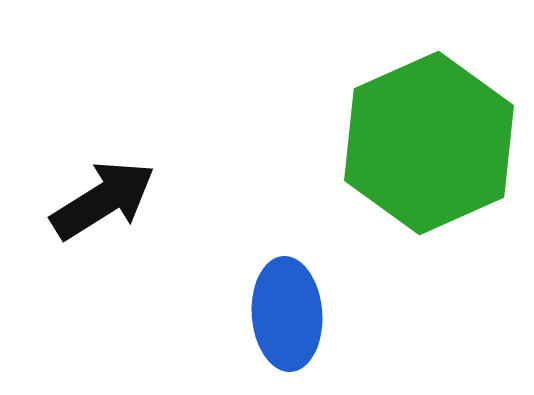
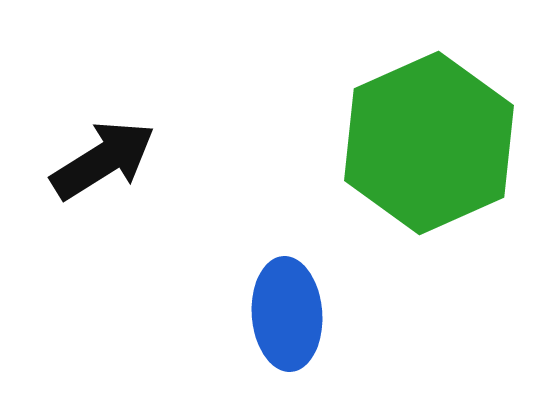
black arrow: moved 40 px up
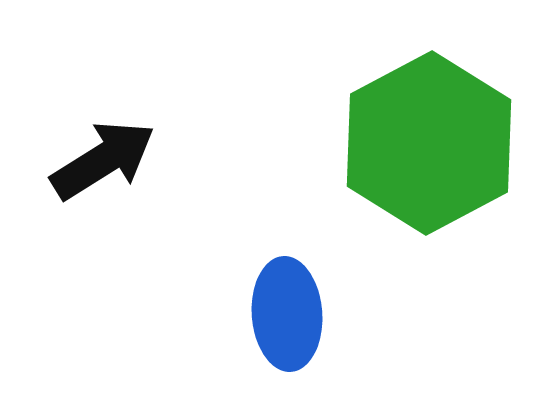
green hexagon: rotated 4 degrees counterclockwise
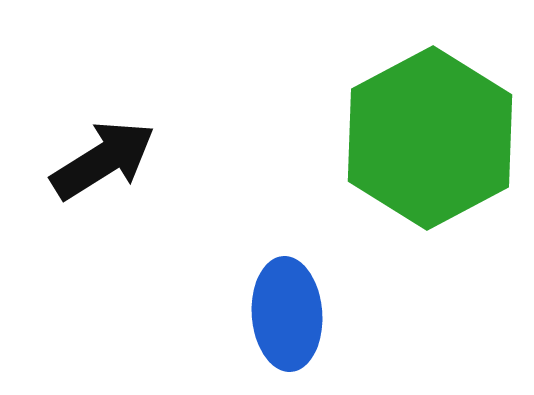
green hexagon: moved 1 px right, 5 px up
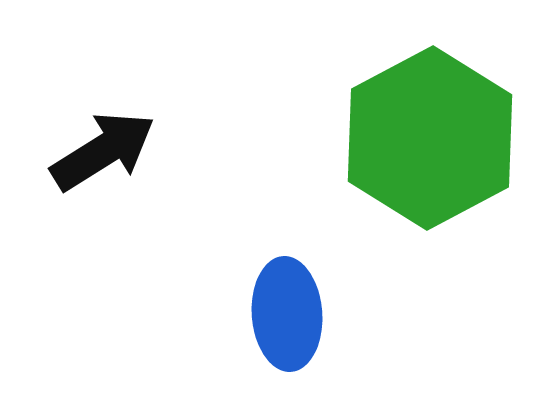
black arrow: moved 9 px up
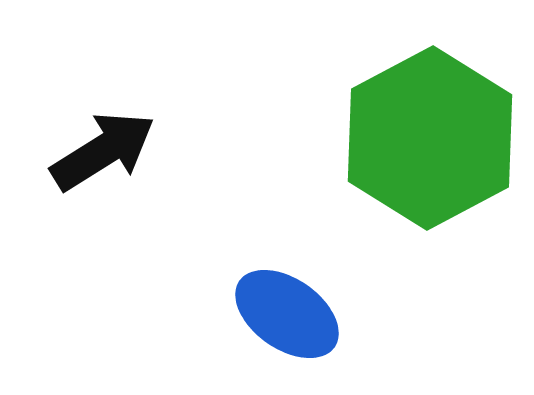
blue ellipse: rotated 51 degrees counterclockwise
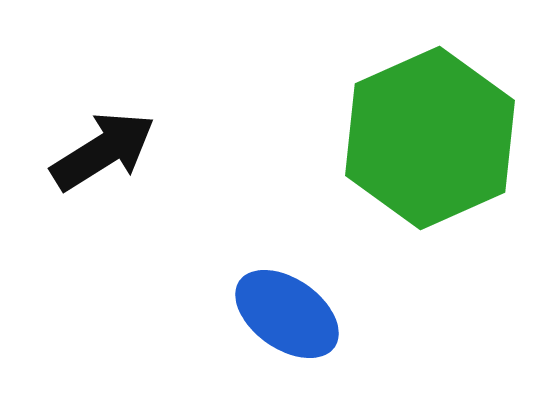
green hexagon: rotated 4 degrees clockwise
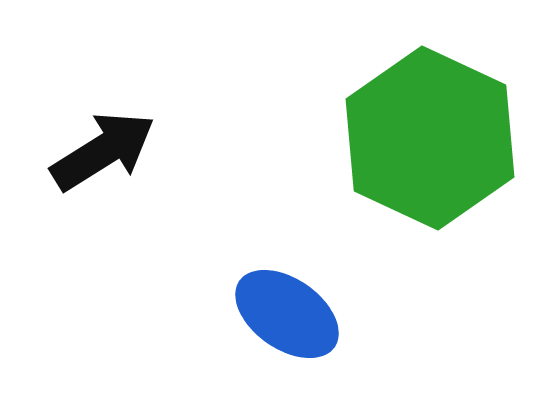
green hexagon: rotated 11 degrees counterclockwise
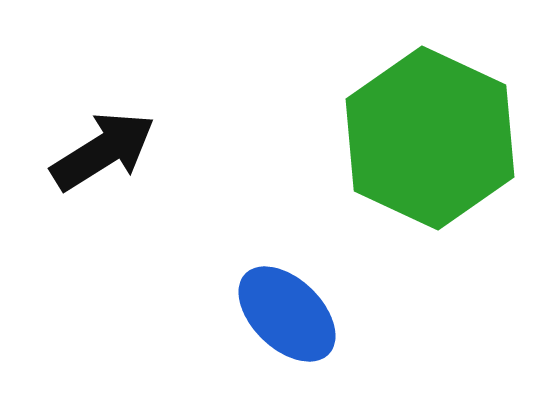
blue ellipse: rotated 9 degrees clockwise
